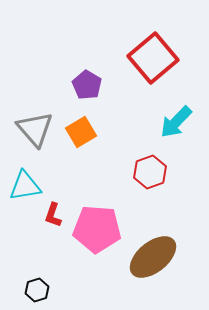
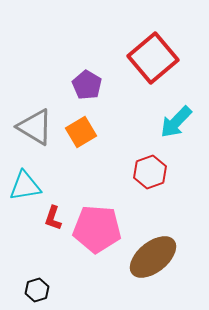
gray triangle: moved 2 px up; rotated 18 degrees counterclockwise
red L-shape: moved 3 px down
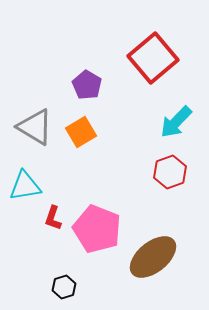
red hexagon: moved 20 px right
pink pentagon: rotated 18 degrees clockwise
black hexagon: moved 27 px right, 3 px up
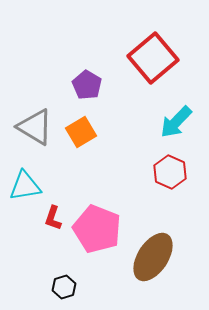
red hexagon: rotated 16 degrees counterclockwise
brown ellipse: rotated 18 degrees counterclockwise
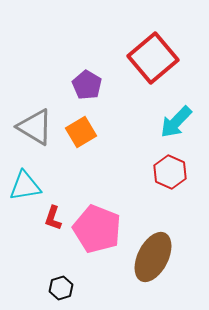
brown ellipse: rotated 6 degrees counterclockwise
black hexagon: moved 3 px left, 1 px down
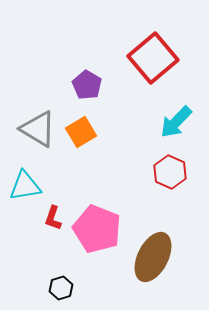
gray triangle: moved 3 px right, 2 px down
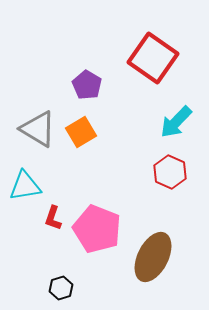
red square: rotated 15 degrees counterclockwise
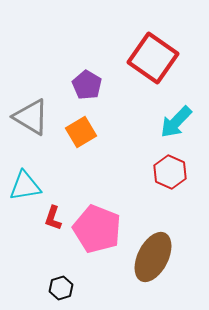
gray triangle: moved 7 px left, 12 px up
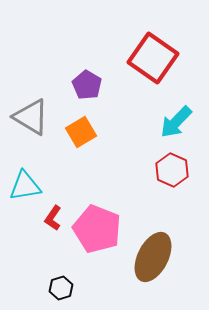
red hexagon: moved 2 px right, 2 px up
red L-shape: rotated 15 degrees clockwise
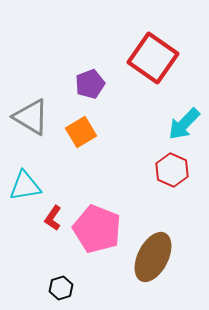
purple pentagon: moved 3 px right, 1 px up; rotated 20 degrees clockwise
cyan arrow: moved 8 px right, 2 px down
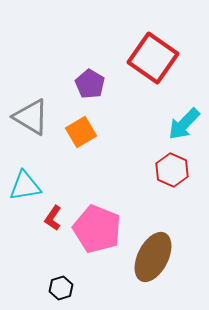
purple pentagon: rotated 20 degrees counterclockwise
